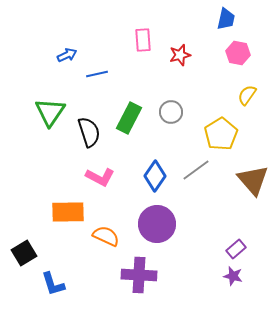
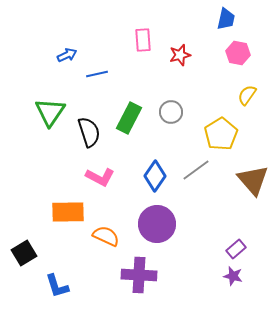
blue L-shape: moved 4 px right, 2 px down
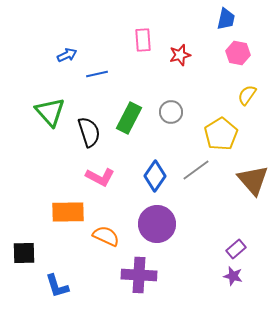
green triangle: rotated 16 degrees counterclockwise
black square: rotated 30 degrees clockwise
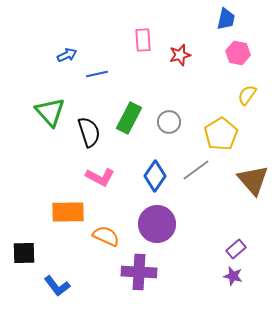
gray circle: moved 2 px left, 10 px down
purple cross: moved 3 px up
blue L-shape: rotated 20 degrees counterclockwise
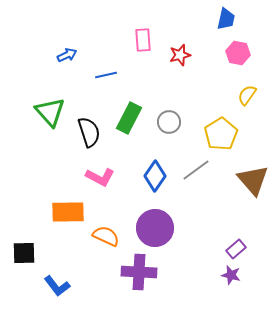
blue line: moved 9 px right, 1 px down
purple circle: moved 2 px left, 4 px down
purple star: moved 2 px left, 1 px up
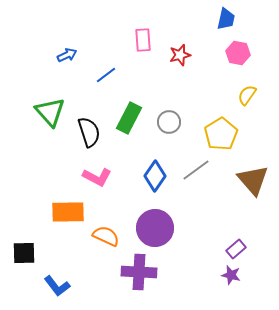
blue line: rotated 25 degrees counterclockwise
pink L-shape: moved 3 px left
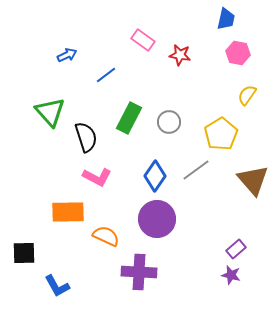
pink rectangle: rotated 50 degrees counterclockwise
red star: rotated 25 degrees clockwise
black semicircle: moved 3 px left, 5 px down
purple circle: moved 2 px right, 9 px up
blue L-shape: rotated 8 degrees clockwise
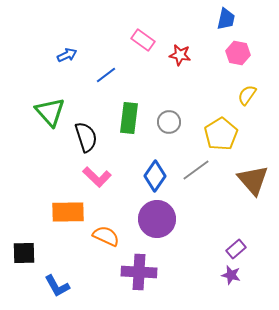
green rectangle: rotated 20 degrees counterclockwise
pink L-shape: rotated 16 degrees clockwise
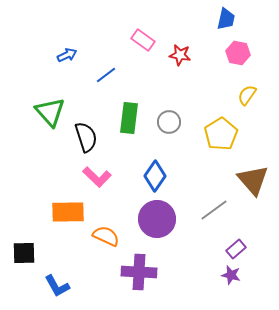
gray line: moved 18 px right, 40 px down
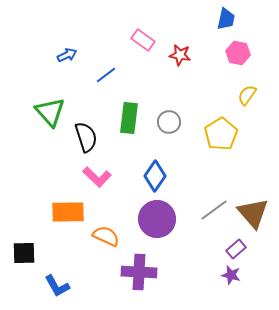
brown triangle: moved 33 px down
